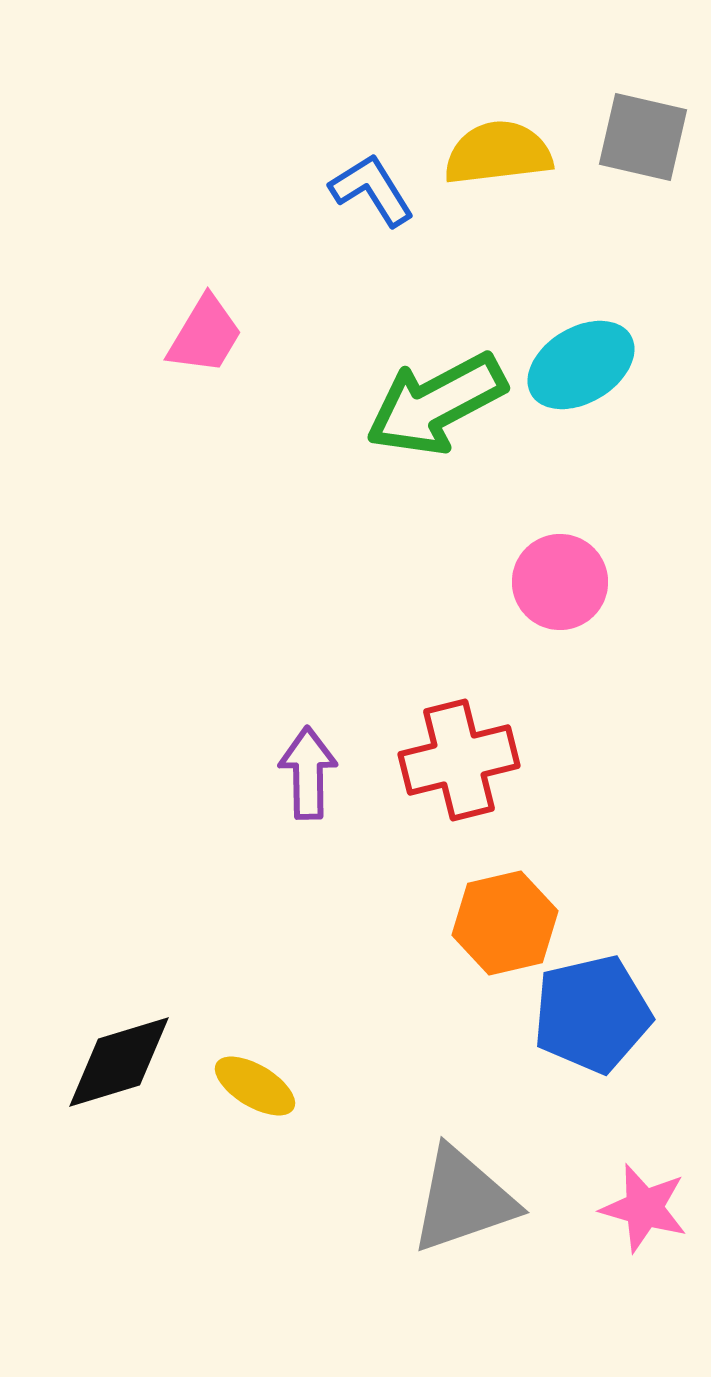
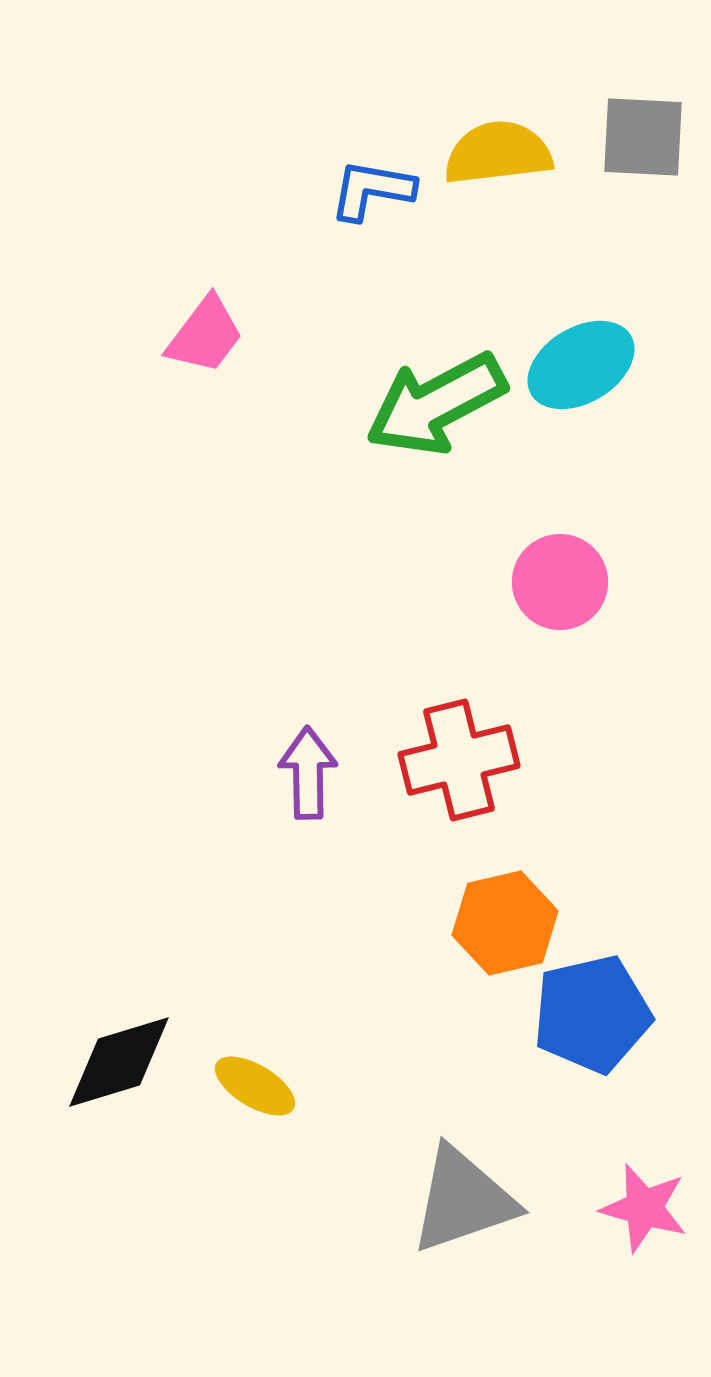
gray square: rotated 10 degrees counterclockwise
blue L-shape: rotated 48 degrees counterclockwise
pink trapezoid: rotated 6 degrees clockwise
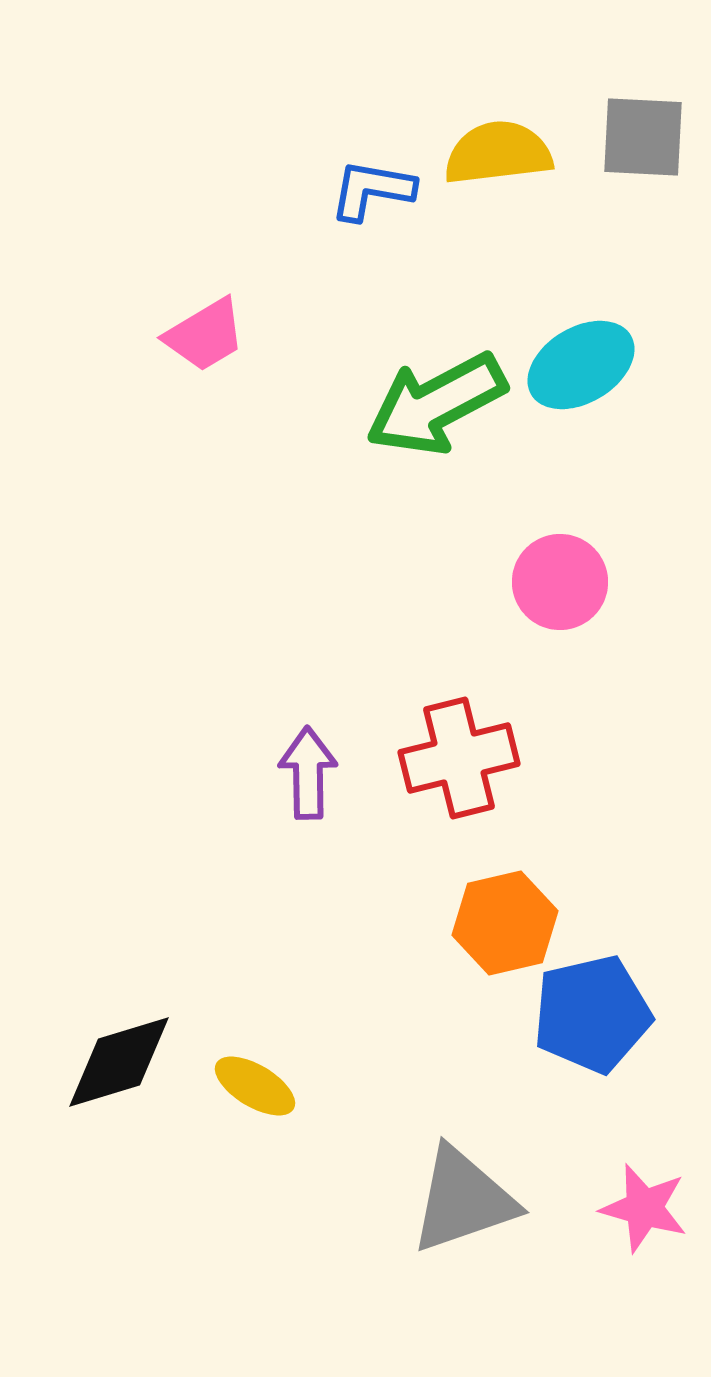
pink trapezoid: rotated 22 degrees clockwise
red cross: moved 2 px up
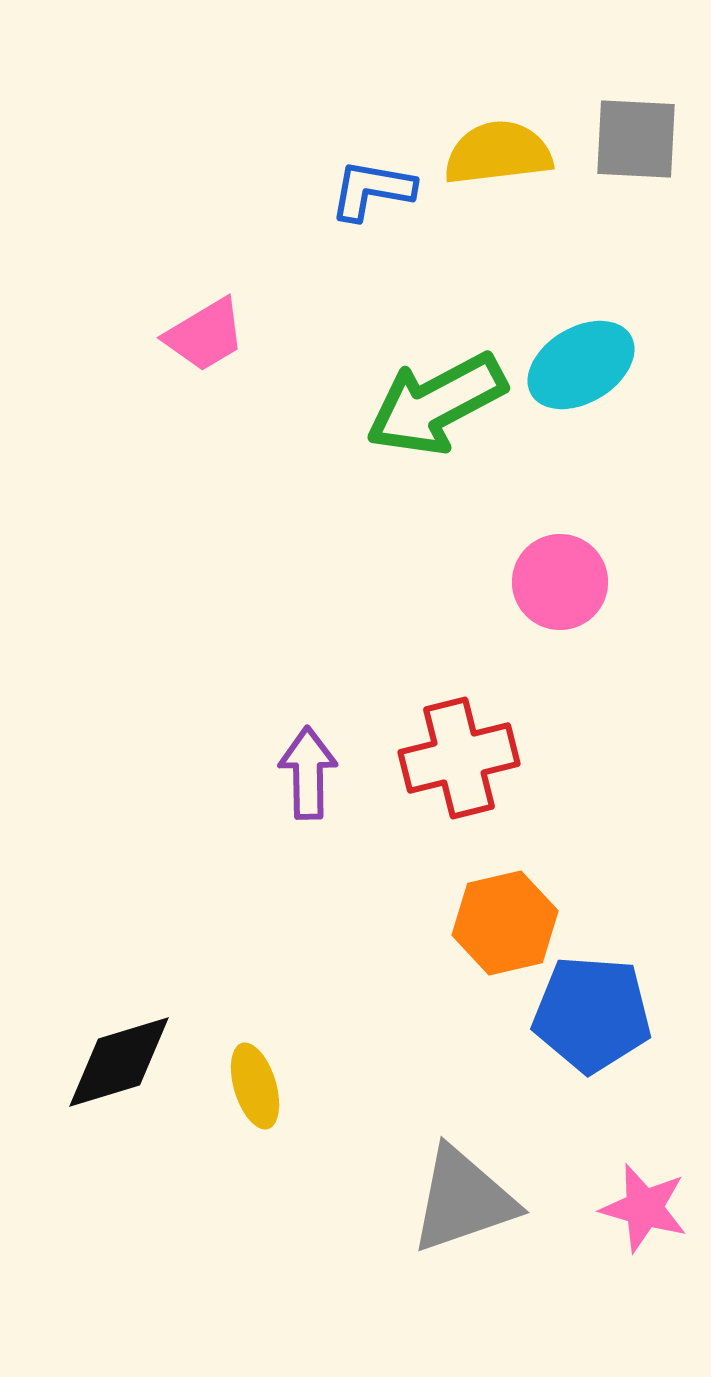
gray square: moved 7 px left, 2 px down
blue pentagon: rotated 17 degrees clockwise
yellow ellipse: rotated 42 degrees clockwise
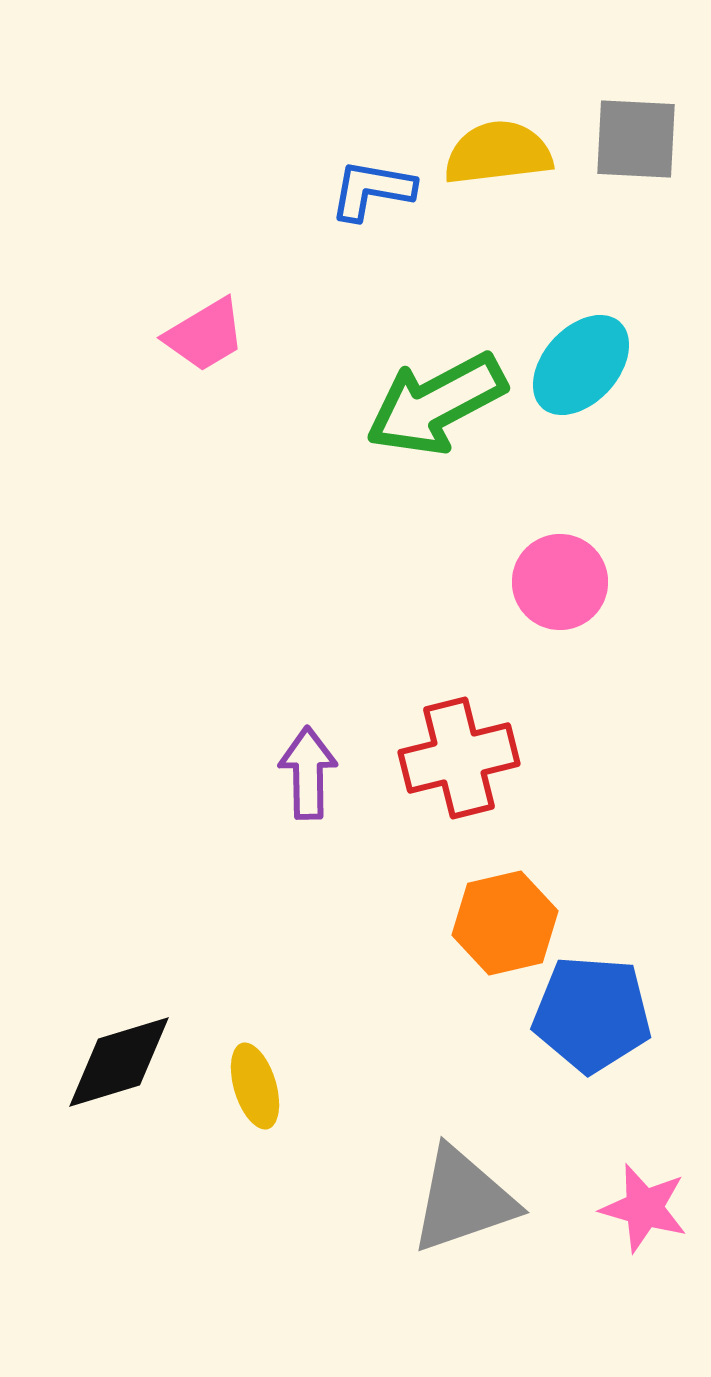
cyan ellipse: rotated 17 degrees counterclockwise
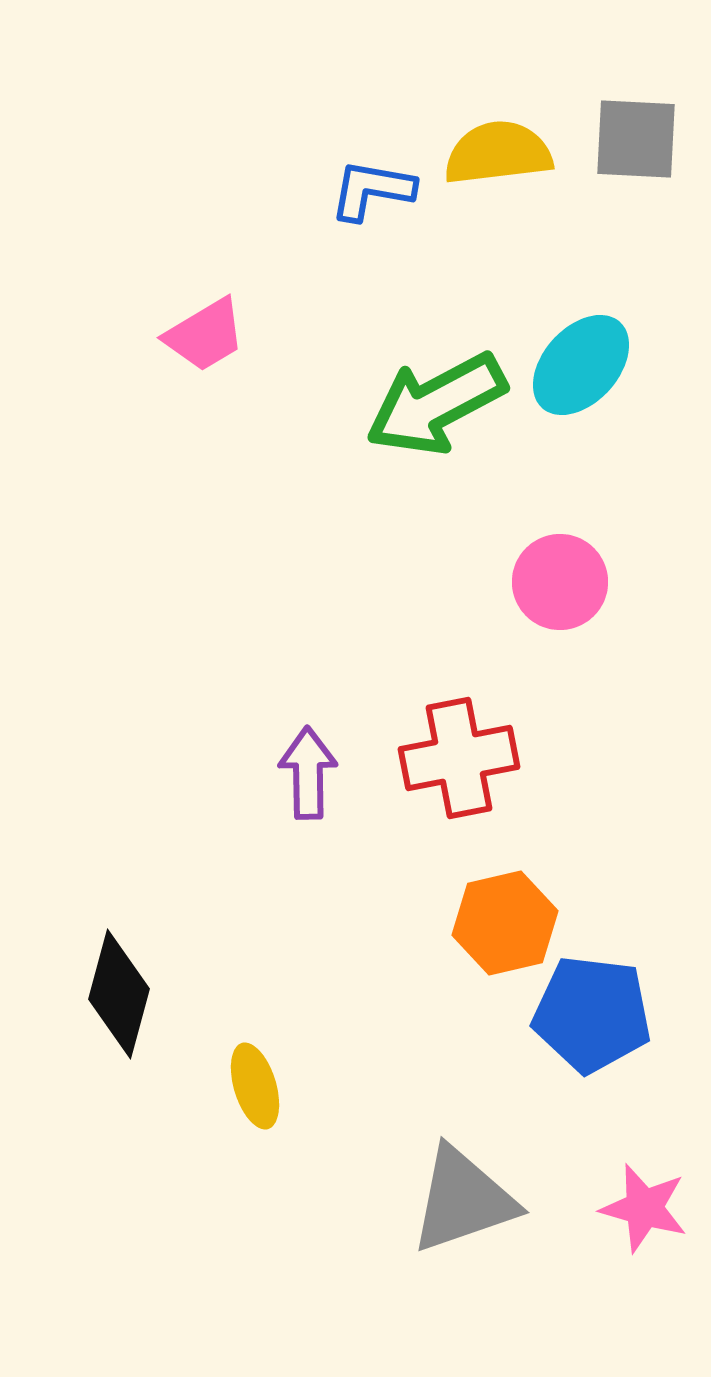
red cross: rotated 3 degrees clockwise
blue pentagon: rotated 3 degrees clockwise
black diamond: moved 68 px up; rotated 58 degrees counterclockwise
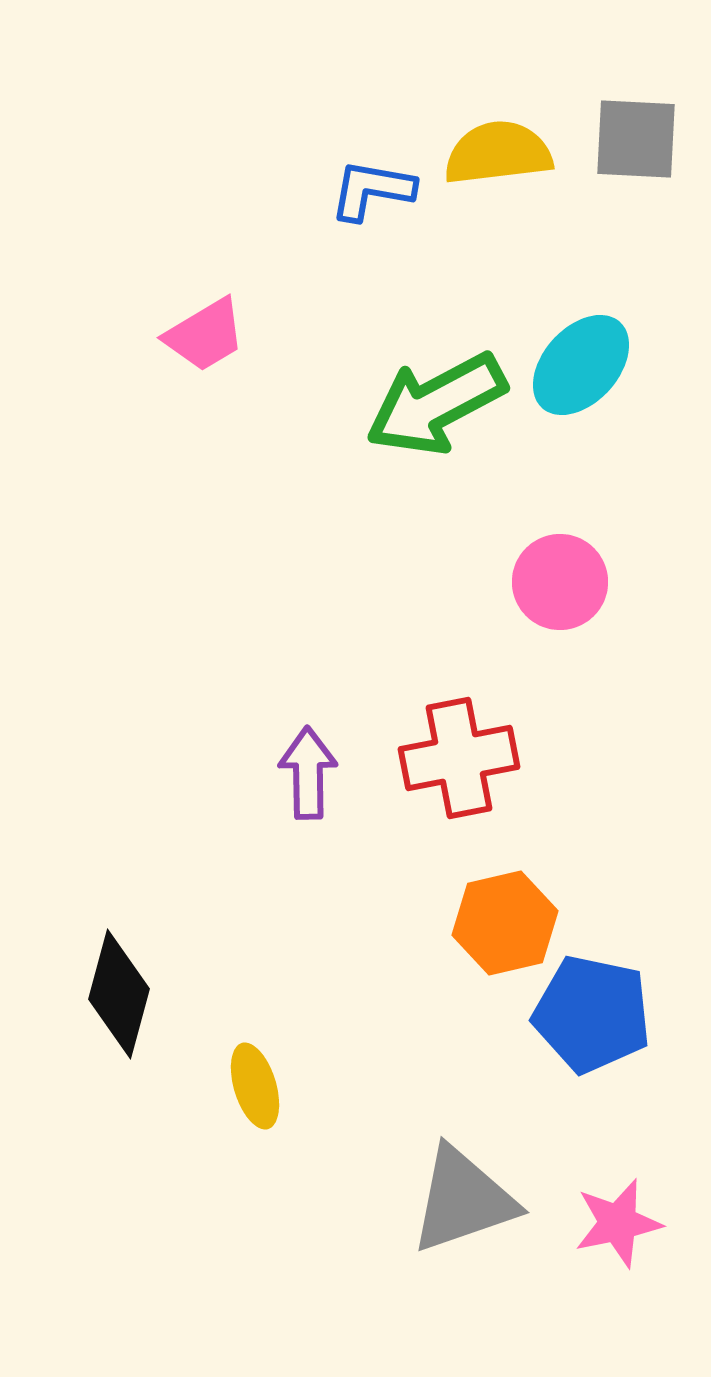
blue pentagon: rotated 5 degrees clockwise
pink star: moved 26 px left, 15 px down; rotated 28 degrees counterclockwise
